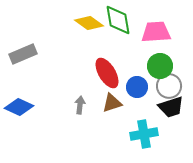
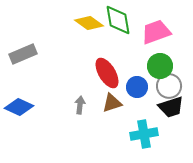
pink trapezoid: rotated 16 degrees counterclockwise
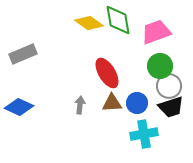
blue circle: moved 16 px down
brown triangle: rotated 15 degrees clockwise
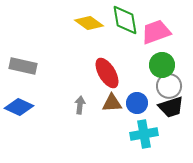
green diamond: moved 7 px right
gray rectangle: moved 12 px down; rotated 36 degrees clockwise
green circle: moved 2 px right, 1 px up
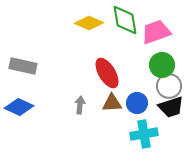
yellow diamond: rotated 12 degrees counterclockwise
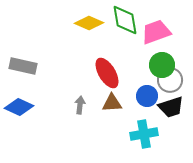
gray circle: moved 1 px right, 6 px up
blue circle: moved 10 px right, 7 px up
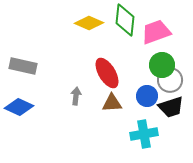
green diamond: rotated 16 degrees clockwise
gray arrow: moved 4 px left, 9 px up
